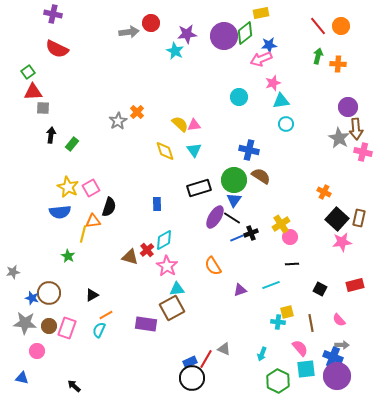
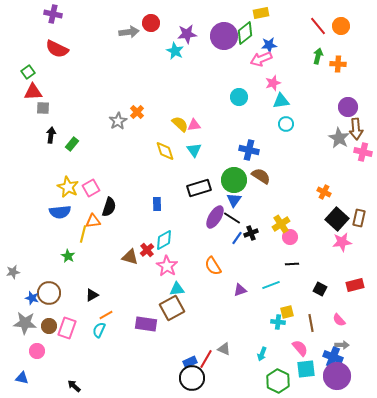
blue line at (237, 238): rotated 32 degrees counterclockwise
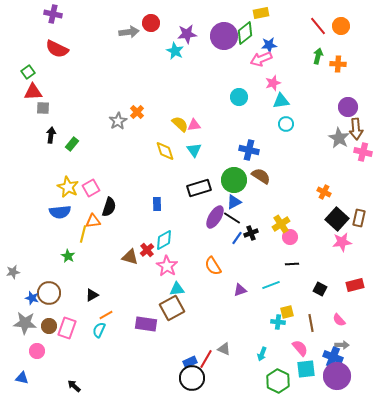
blue triangle at (234, 200): moved 2 px down; rotated 28 degrees clockwise
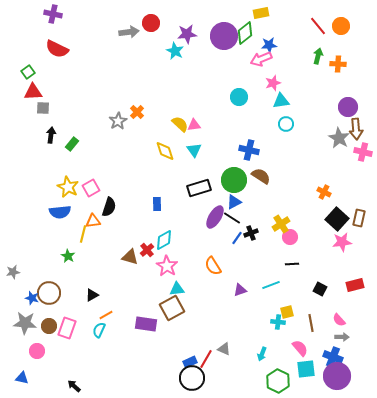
gray arrow at (342, 345): moved 8 px up
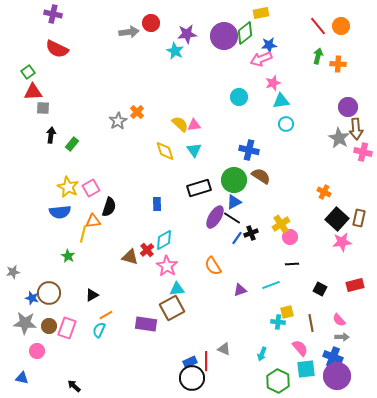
red line at (206, 359): moved 2 px down; rotated 30 degrees counterclockwise
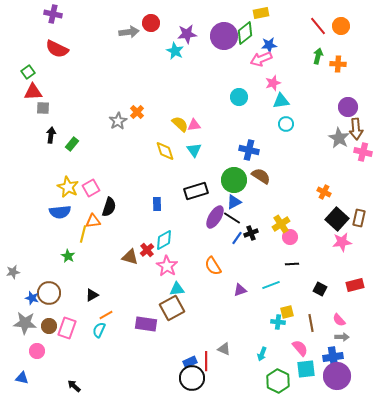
black rectangle at (199, 188): moved 3 px left, 3 px down
blue cross at (333, 357): rotated 30 degrees counterclockwise
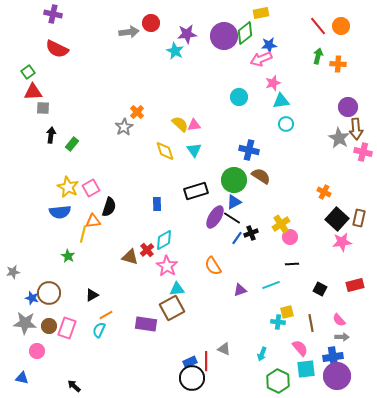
gray star at (118, 121): moved 6 px right, 6 px down
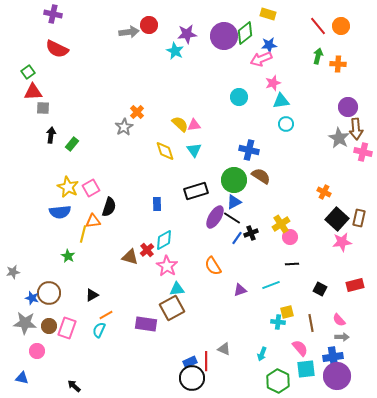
yellow rectangle at (261, 13): moved 7 px right, 1 px down; rotated 28 degrees clockwise
red circle at (151, 23): moved 2 px left, 2 px down
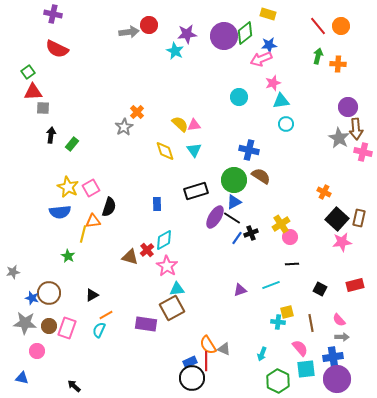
orange semicircle at (213, 266): moved 5 px left, 79 px down
purple circle at (337, 376): moved 3 px down
